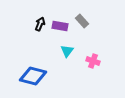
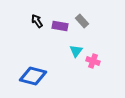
black arrow: moved 3 px left, 3 px up; rotated 56 degrees counterclockwise
cyan triangle: moved 9 px right
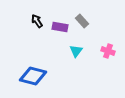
purple rectangle: moved 1 px down
pink cross: moved 15 px right, 10 px up
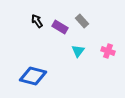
purple rectangle: rotated 21 degrees clockwise
cyan triangle: moved 2 px right
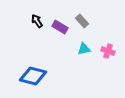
cyan triangle: moved 6 px right, 2 px up; rotated 40 degrees clockwise
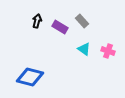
black arrow: rotated 48 degrees clockwise
cyan triangle: rotated 48 degrees clockwise
blue diamond: moved 3 px left, 1 px down
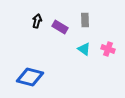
gray rectangle: moved 3 px right, 1 px up; rotated 40 degrees clockwise
pink cross: moved 2 px up
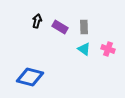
gray rectangle: moved 1 px left, 7 px down
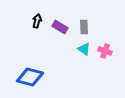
pink cross: moved 3 px left, 2 px down
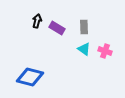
purple rectangle: moved 3 px left, 1 px down
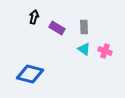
black arrow: moved 3 px left, 4 px up
blue diamond: moved 3 px up
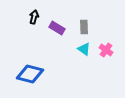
pink cross: moved 1 px right, 1 px up; rotated 16 degrees clockwise
